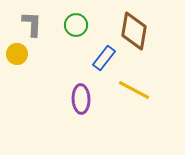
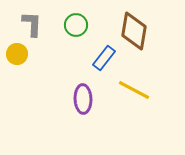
purple ellipse: moved 2 px right
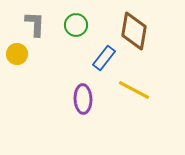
gray L-shape: moved 3 px right
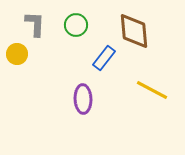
brown diamond: rotated 15 degrees counterclockwise
yellow line: moved 18 px right
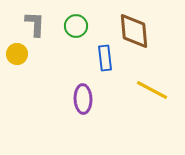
green circle: moved 1 px down
blue rectangle: moved 1 px right; rotated 45 degrees counterclockwise
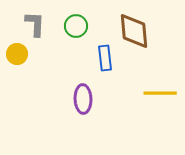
yellow line: moved 8 px right, 3 px down; rotated 28 degrees counterclockwise
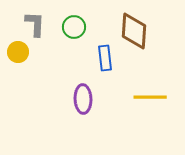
green circle: moved 2 px left, 1 px down
brown diamond: rotated 9 degrees clockwise
yellow circle: moved 1 px right, 2 px up
yellow line: moved 10 px left, 4 px down
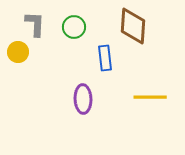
brown diamond: moved 1 px left, 5 px up
